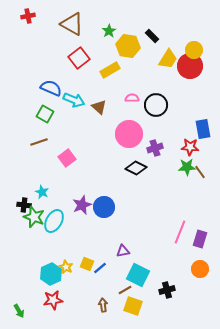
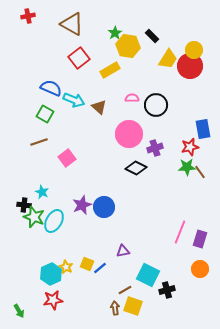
green star at (109, 31): moved 6 px right, 2 px down
red star at (190, 147): rotated 18 degrees counterclockwise
cyan square at (138, 275): moved 10 px right
brown arrow at (103, 305): moved 12 px right, 3 px down
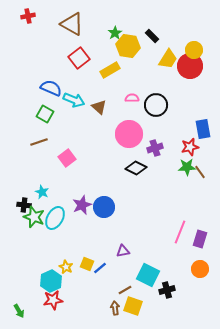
cyan ellipse at (54, 221): moved 1 px right, 3 px up
cyan hexagon at (51, 274): moved 7 px down
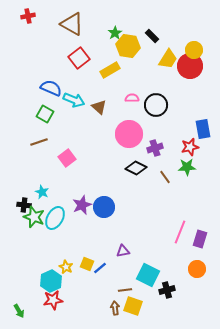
brown line at (200, 172): moved 35 px left, 5 px down
orange circle at (200, 269): moved 3 px left
brown line at (125, 290): rotated 24 degrees clockwise
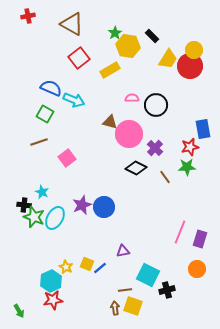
brown triangle at (99, 107): moved 11 px right, 15 px down; rotated 28 degrees counterclockwise
purple cross at (155, 148): rotated 28 degrees counterclockwise
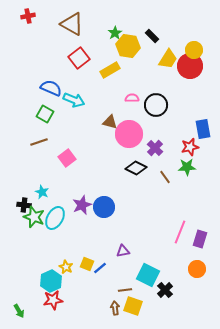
black cross at (167, 290): moved 2 px left; rotated 28 degrees counterclockwise
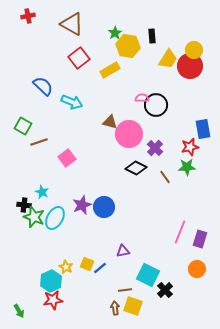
black rectangle at (152, 36): rotated 40 degrees clockwise
blue semicircle at (51, 88): moved 8 px left, 2 px up; rotated 20 degrees clockwise
pink semicircle at (132, 98): moved 10 px right
cyan arrow at (74, 100): moved 2 px left, 2 px down
green square at (45, 114): moved 22 px left, 12 px down
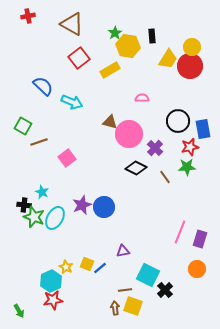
yellow circle at (194, 50): moved 2 px left, 3 px up
black circle at (156, 105): moved 22 px right, 16 px down
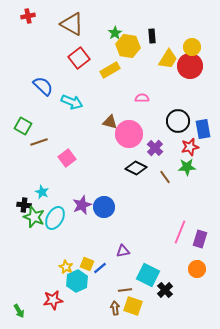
cyan hexagon at (51, 281): moved 26 px right
